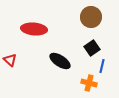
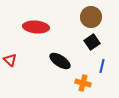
red ellipse: moved 2 px right, 2 px up
black square: moved 6 px up
orange cross: moved 6 px left
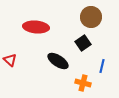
black square: moved 9 px left, 1 px down
black ellipse: moved 2 px left
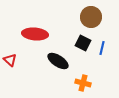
red ellipse: moved 1 px left, 7 px down
black square: rotated 28 degrees counterclockwise
blue line: moved 18 px up
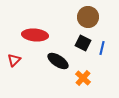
brown circle: moved 3 px left
red ellipse: moved 1 px down
red triangle: moved 4 px right; rotated 32 degrees clockwise
orange cross: moved 5 px up; rotated 28 degrees clockwise
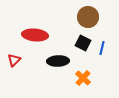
black ellipse: rotated 35 degrees counterclockwise
